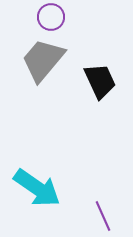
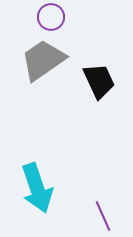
gray trapezoid: rotated 15 degrees clockwise
black trapezoid: moved 1 px left
cyan arrow: rotated 36 degrees clockwise
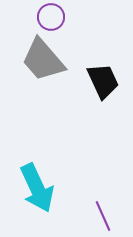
gray trapezoid: rotated 96 degrees counterclockwise
black trapezoid: moved 4 px right
cyan arrow: rotated 6 degrees counterclockwise
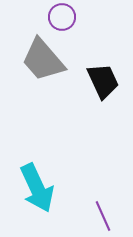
purple circle: moved 11 px right
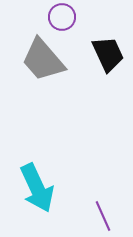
black trapezoid: moved 5 px right, 27 px up
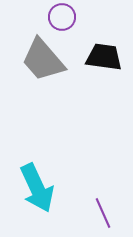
black trapezoid: moved 4 px left, 3 px down; rotated 57 degrees counterclockwise
purple line: moved 3 px up
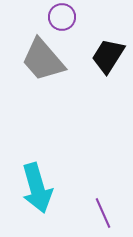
black trapezoid: moved 4 px right, 1 px up; rotated 66 degrees counterclockwise
cyan arrow: rotated 9 degrees clockwise
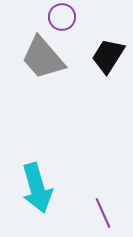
gray trapezoid: moved 2 px up
